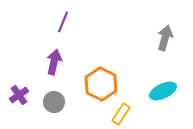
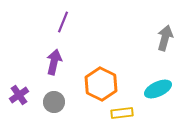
cyan ellipse: moved 5 px left, 2 px up
yellow rectangle: moved 1 px right, 1 px up; rotated 50 degrees clockwise
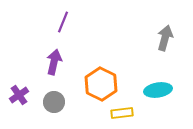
cyan ellipse: moved 1 px down; rotated 16 degrees clockwise
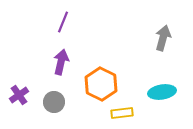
gray arrow: moved 2 px left
purple arrow: moved 7 px right
cyan ellipse: moved 4 px right, 2 px down
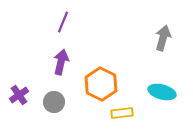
cyan ellipse: rotated 24 degrees clockwise
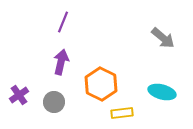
gray arrow: rotated 115 degrees clockwise
